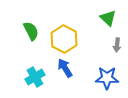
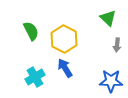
blue star: moved 4 px right, 3 px down
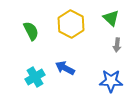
green triangle: moved 3 px right
yellow hexagon: moved 7 px right, 15 px up
blue arrow: rotated 30 degrees counterclockwise
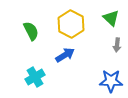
blue arrow: moved 13 px up; rotated 120 degrees clockwise
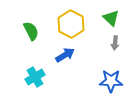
gray arrow: moved 2 px left, 2 px up
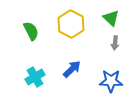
blue arrow: moved 7 px right, 14 px down; rotated 12 degrees counterclockwise
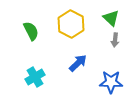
gray arrow: moved 3 px up
blue arrow: moved 6 px right, 6 px up
blue star: moved 1 px down
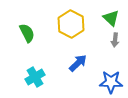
green semicircle: moved 4 px left, 2 px down
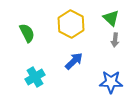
blue arrow: moved 4 px left, 2 px up
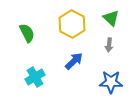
yellow hexagon: moved 1 px right
gray arrow: moved 6 px left, 5 px down
